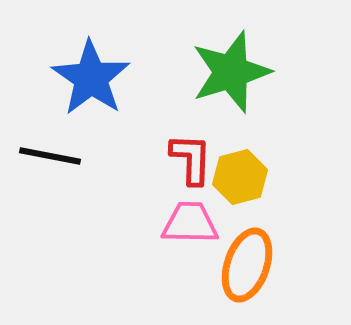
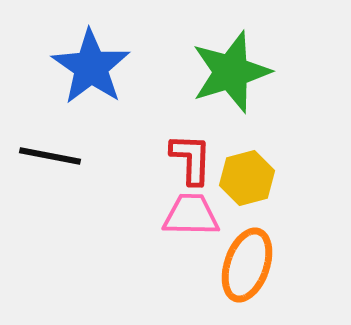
blue star: moved 11 px up
yellow hexagon: moved 7 px right, 1 px down
pink trapezoid: moved 1 px right, 8 px up
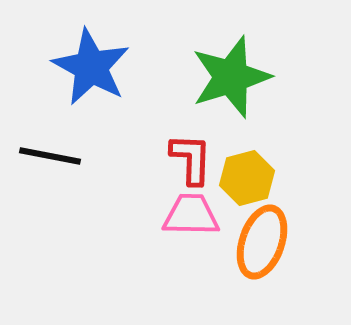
blue star: rotated 6 degrees counterclockwise
green star: moved 5 px down
orange ellipse: moved 15 px right, 23 px up
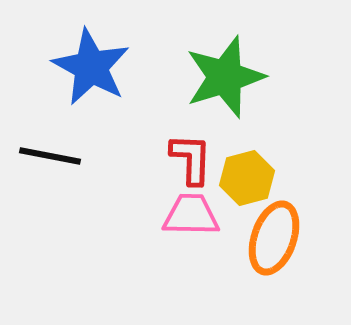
green star: moved 6 px left
orange ellipse: moved 12 px right, 4 px up
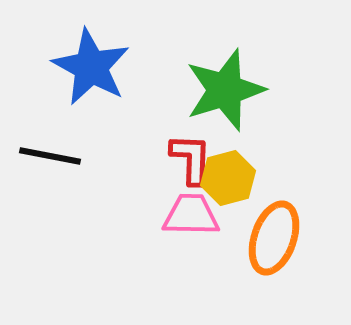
green star: moved 13 px down
yellow hexagon: moved 19 px left
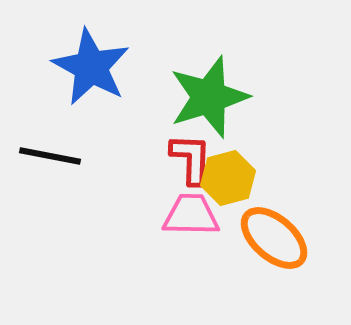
green star: moved 16 px left, 7 px down
orange ellipse: rotated 68 degrees counterclockwise
